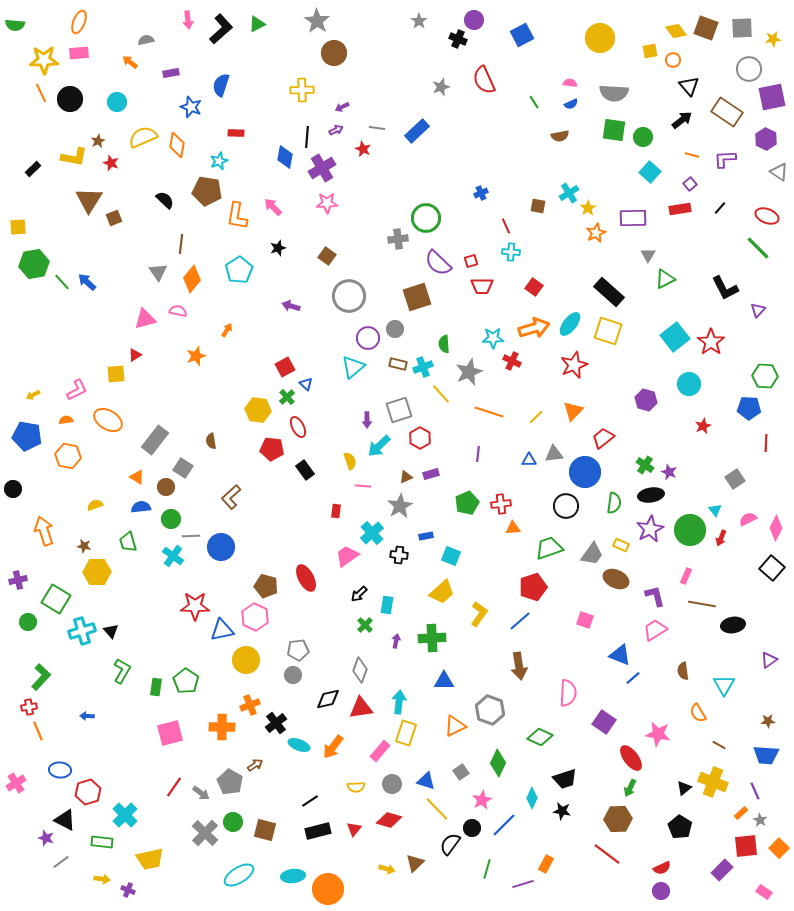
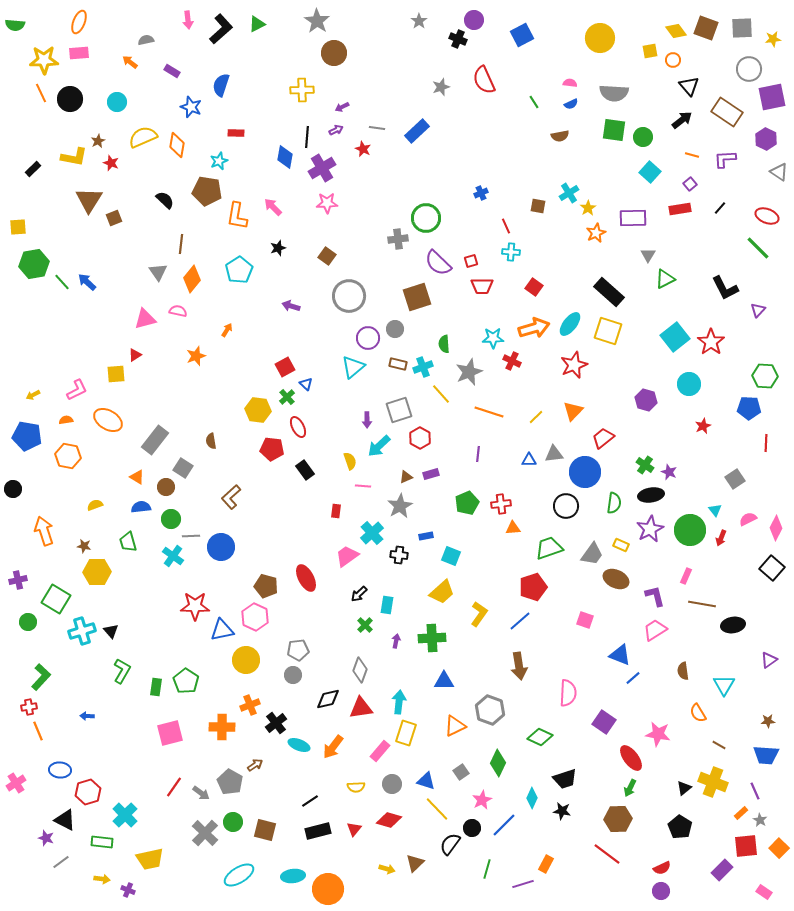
purple rectangle at (171, 73): moved 1 px right, 2 px up; rotated 42 degrees clockwise
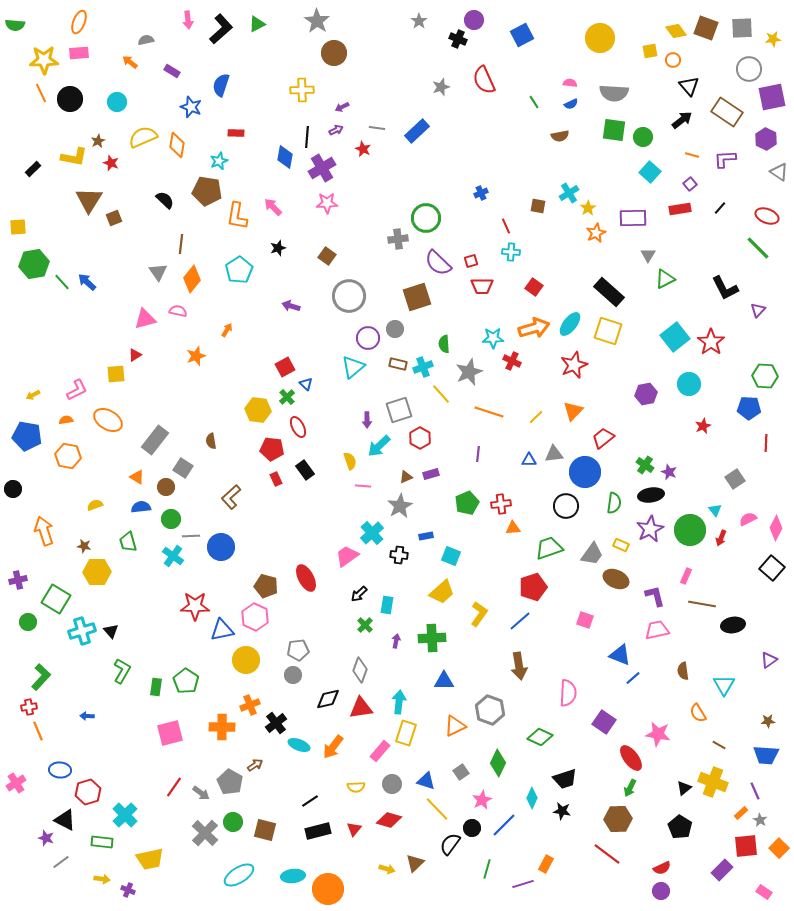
purple hexagon at (646, 400): moved 6 px up; rotated 25 degrees counterclockwise
red rectangle at (336, 511): moved 60 px left, 32 px up; rotated 32 degrees counterclockwise
pink trapezoid at (655, 630): moved 2 px right; rotated 20 degrees clockwise
